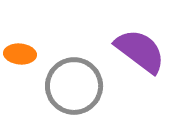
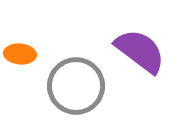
gray circle: moved 2 px right
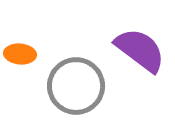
purple semicircle: moved 1 px up
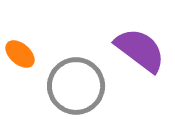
orange ellipse: rotated 36 degrees clockwise
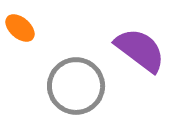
orange ellipse: moved 26 px up
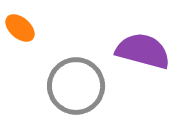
purple semicircle: moved 3 px right, 1 px down; rotated 22 degrees counterclockwise
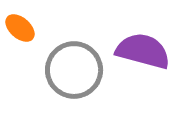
gray circle: moved 2 px left, 16 px up
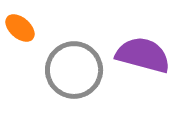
purple semicircle: moved 4 px down
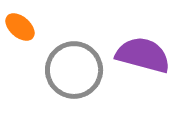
orange ellipse: moved 1 px up
